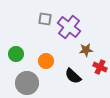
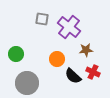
gray square: moved 3 px left
orange circle: moved 11 px right, 2 px up
red cross: moved 7 px left, 5 px down
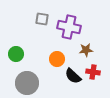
purple cross: rotated 25 degrees counterclockwise
red cross: rotated 16 degrees counterclockwise
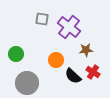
purple cross: rotated 25 degrees clockwise
orange circle: moved 1 px left, 1 px down
red cross: rotated 24 degrees clockwise
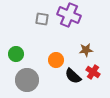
purple cross: moved 12 px up; rotated 15 degrees counterclockwise
gray circle: moved 3 px up
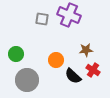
red cross: moved 2 px up
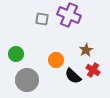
brown star: rotated 24 degrees counterclockwise
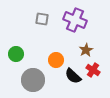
purple cross: moved 6 px right, 5 px down
gray circle: moved 6 px right
